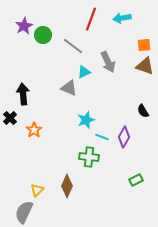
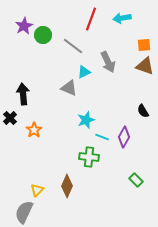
green rectangle: rotated 72 degrees clockwise
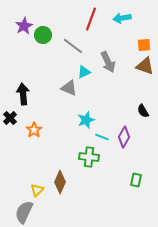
green rectangle: rotated 56 degrees clockwise
brown diamond: moved 7 px left, 4 px up
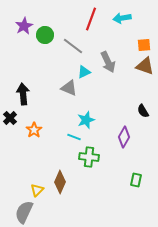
green circle: moved 2 px right
cyan line: moved 28 px left
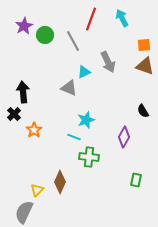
cyan arrow: rotated 72 degrees clockwise
gray line: moved 5 px up; rotated 25 degrees clockwise
black arrow: moved 2 px up
black cross: moved 4 px right, 4 px up
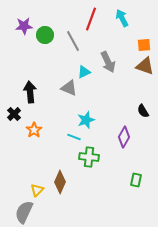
purple star: rotated 24 degrees clockwise
black arrow: moved 7 px right
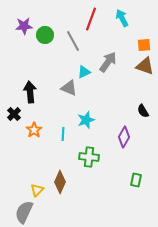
gray arrow: rotated 120 degrees counterclockwise
cyan line: moved 11 px left, 3 px up; rotated 72 degrees clockwise
